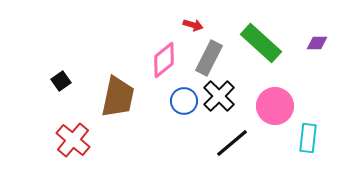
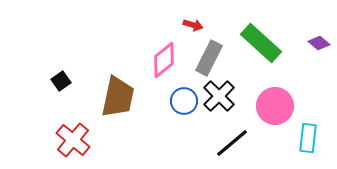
purple diamond: moved 2 px right; rotated 40 degrees clockwise
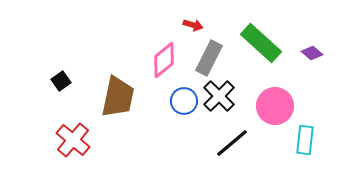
purple diamond: moved 7 px left, 10 px down
cyan rectangle: moved 3 px left, 2 px down
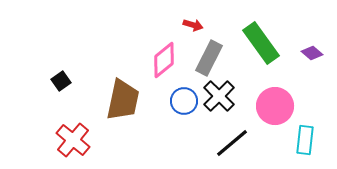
green rectangle: rotated 12 degrees clockwise
brown trapezoid: moved 5 px right, 3 px down
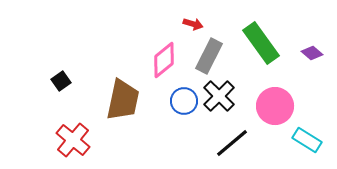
red arrow: moved 1 px up
gray rectangle: moved 2 px up
cyan rectangle: moved 2 px right; rotated 64 degrees counterclockwise
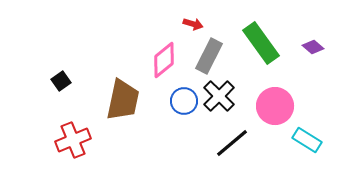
purple diamond: moved 1 px right, 6 px up
red cross: rotated 28 degrees clockwise
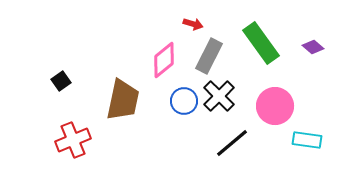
cyan rectangle: rotated 24 degrees counterclockwise
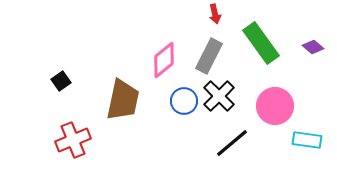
red arrow: moved 22 px right, 10 px up; rotated 60 degrees clockwise
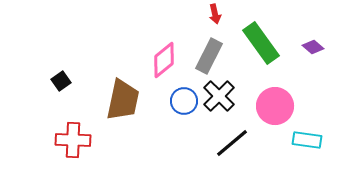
red cross: rotated 24 degrees clockwise
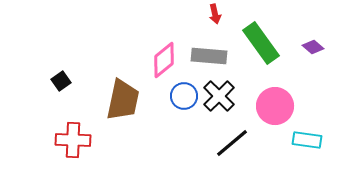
gray rectangle: rotated 68 degrees clockwise
blue circle: moved 5 px up
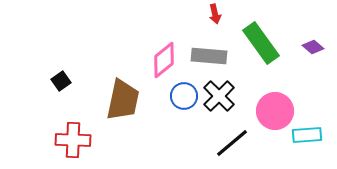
pink circle: moved 5 px down
cyan rectangle: moved 5 px up; rotated 12 degrees counterclockwise
